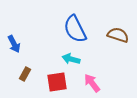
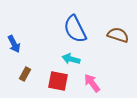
red square: moved 1 px right, 1 px up; rotated 20 degrees clockwise
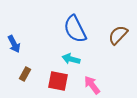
brown semicircle: rotated 65 degrees counterclockwise
pink arrow: moved 2 px down
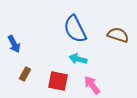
brown semicircle: rotated 65 degrees clockwise
cyan arrow: moved 7 px right
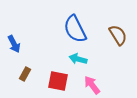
brown semicircle: rotated 40 degrees clockwise
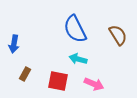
blue arrow: rotated 36 degrees clockwise
pink arrow: moved 2 px right, 1 px up; rotated 150 degrees clockwise
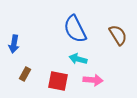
pink arrow: moved 1 px left, 4 px up; rotated 18 degrees counterclockwise
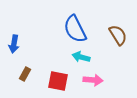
cyan arrow: moved 3 px right, 2 px up
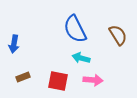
cyan arrow: moved 1 px down
brown rectangle: moved 2 px left, 3 px down; rotated 40 degrees clockwise
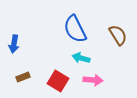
red square: rotated 20 degrees clockwise
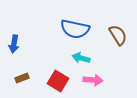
blue semicircle: rotated 52 degrees counterclockwise
brown rectangle: moved 1 px left, 1 px down
